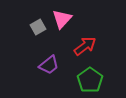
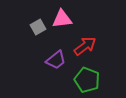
pink triangle: rotated 40 degrees clockwise
purple trapezoid: moved 7 px right, 5 px up
green pentagon: moved 3 px left; rotated 15 degrees counterclockwise
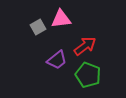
pink triangle: moved 1 px left
purple trapezoid: moved 1 px right
green pentagon: moved 1 px right, 5 px up
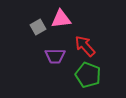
red arrow: rotated 95 degrees counterclockwise
purple trapezoid: moved 2 px left, 4 px up; rotated 40 degrees clockwise
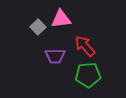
gray square: rotated 14 degrees counterclockwise
green pentagon: rotated 25 degrees counterclockwise
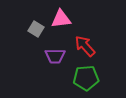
gray square: moved 2 px left, 2 px down; rotated 14 degrees counterclockwise
green pentagon: moved 2 px left, 3 px down
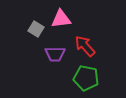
purple trapezoid: moved 2 px up
green pentagon: rotated 15 degrees clockwise
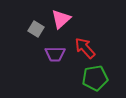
pink triangle: rotated 35 degrees counterclockwise
red arrow: moved 2 px down
green pentagon: moved 9 px right; rotated 20 degrees counterclockwise
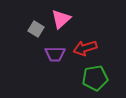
red arrow: rotated 65 degrees counterclockwise
